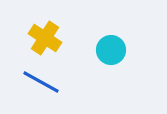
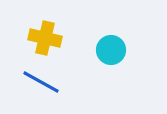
yellow cross: rotated 20 degrees counterclockwise
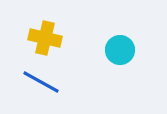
cyan circle: moved 9 px right
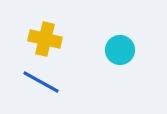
yellow cross: moved 1 px down
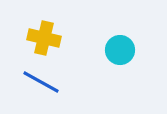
yellow cross: moved 1 px left, 1 px up
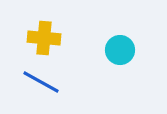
yellow cross: rotated 8 degrees counterclockwise
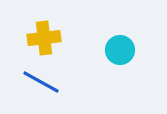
yellow cross: rotated 12 degrees counterclockwise
